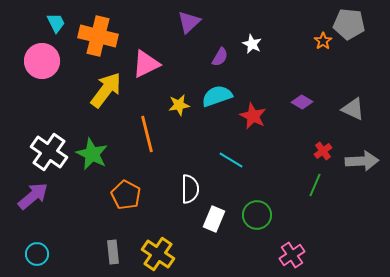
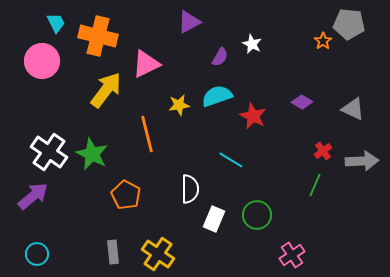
purple triangle: rotated 15 degrees clockwise
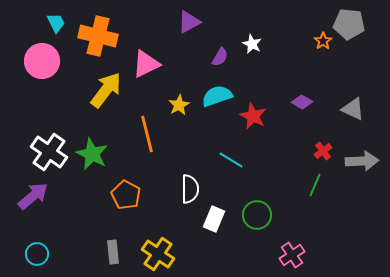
yellow star: rotated 20 degrees counterclockwise
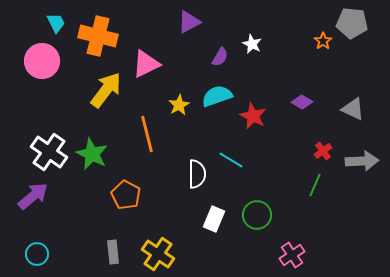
gray pentagon: moved 3 px right, 1 px up
white semicircle: moved 7 px right, 15 px up
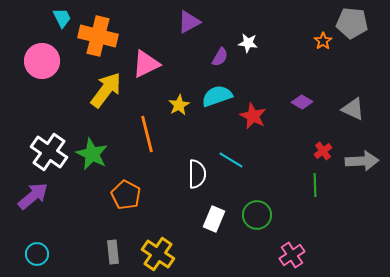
cyan trapezoid: moved 6 px right, 5 px up
white star: moved 4 px left, 1 px up; rotated 18 degrees counterclockwise
green line: rotated 25 degrees counterclockwise
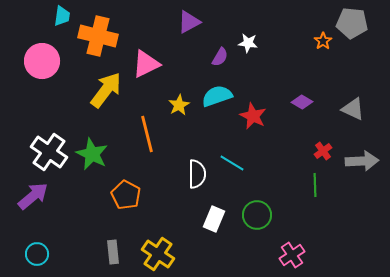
cyan trapezoid: moved 2 px up; rotated 35 degrees clockwise
cyan line: moved 1 px right, 3 px down
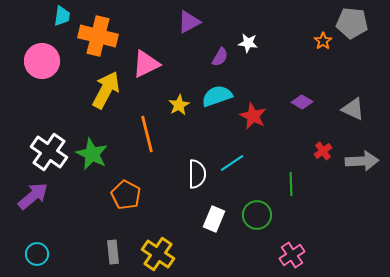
yellow arrow: rotated 9 degrees counterclockwise
cyan line: rotated 65 degrees counterclockwise
green line: moved 24 px left, 1 px up
